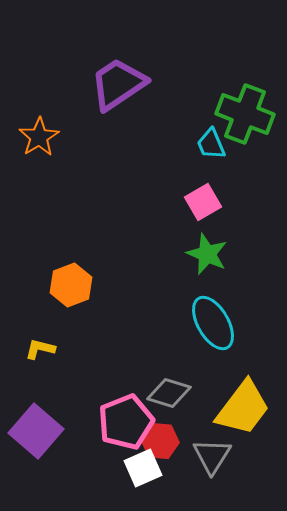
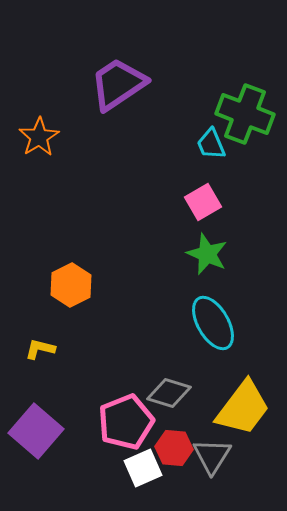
orange hexagon: rotated 6 degrees counterclockwise
red hexagon: moved 14 px right, 7 px down
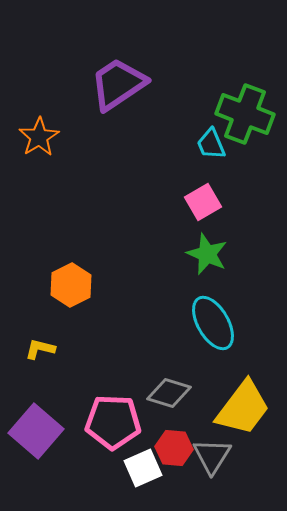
pink pentagon: moved 13 px left; rotated 24 degrees clockwise
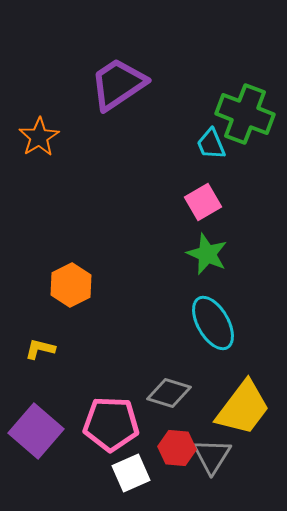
pink pentagon: moved 2 px left, 2 px down
red hexagon: moved 3 px right
white square: moved 12 px left, 5 px down
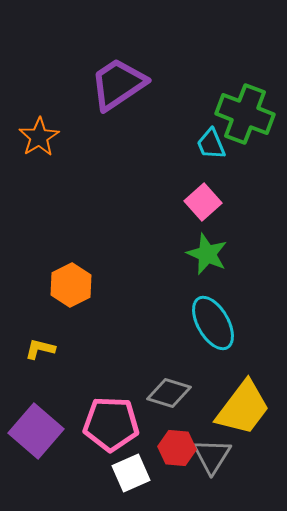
pink square: rotated 12 degrees counterclockwise
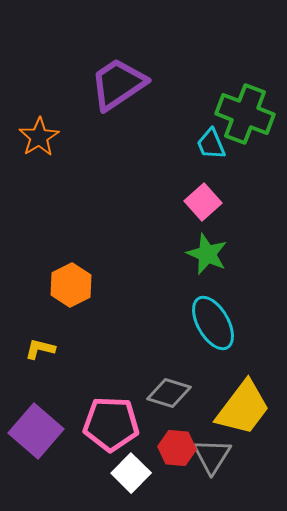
white square: rotated 21 degrees counterclockwise
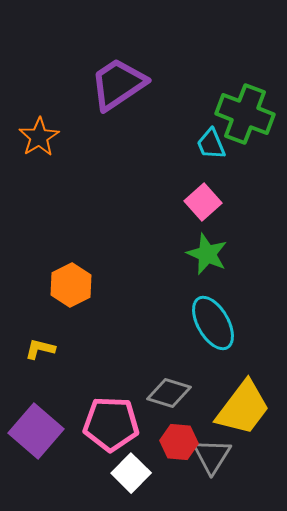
red hexagon: moved 2 px right, 6 px up
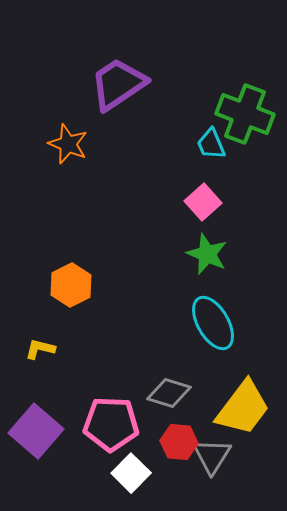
orange star: moved 29 px right, 7 px down; rotated 18 degrees counterclockwise
